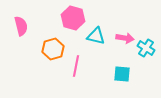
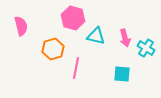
pink arrow: rotated 66 degrees clockwise
pink line: moved 2 px down
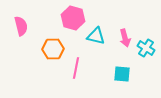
orange hexagon: rotated 15 degrees clockwise
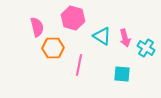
pink semicircle: moved 16 px right, 1 px down
cyan triangle: moved 6 px right; rotated 18 degrees clockwise
orange hexagon: moved 1 px up
pink line: moved 3 px right, 3 px up
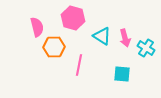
orange hexagon: moved 1 px right, 1 px up
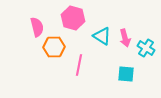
cyan square: moved 4 px right
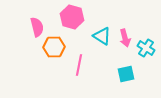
pink hexagon: moved 1 px left, 1 px up
cyan square: rotated 18 degrees counterclockwise
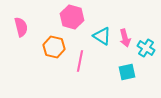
pink semicircle: moved 16 px left
orange hexagon: rotated 15 degrees clockwise
pink line: moved 1 px right, 4 px up
cyan square: moved 1 px right, 2 px up
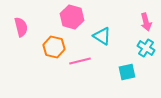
pink arrow: moved 21 px right, 16 px up
pink line: rotated 65 degrees clockwise
